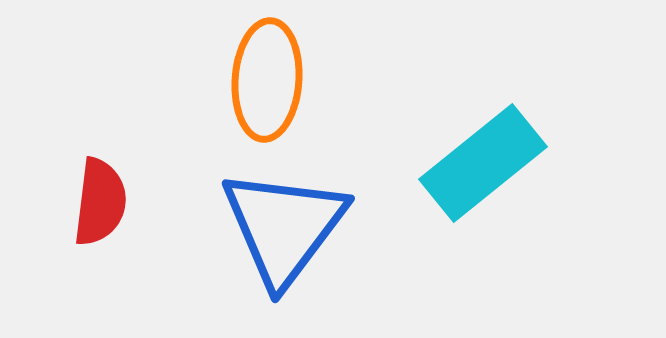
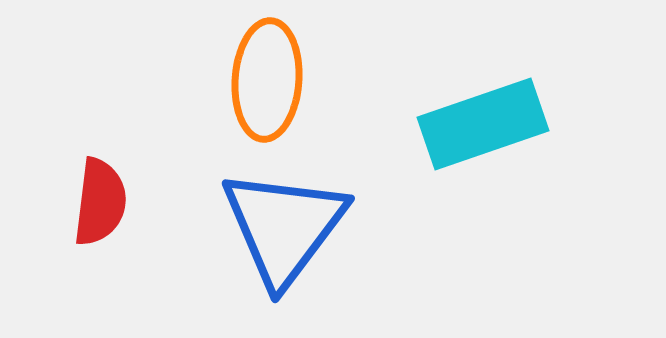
cyan rectangle: moved 39 px up; rotated 20 degrees clockwise
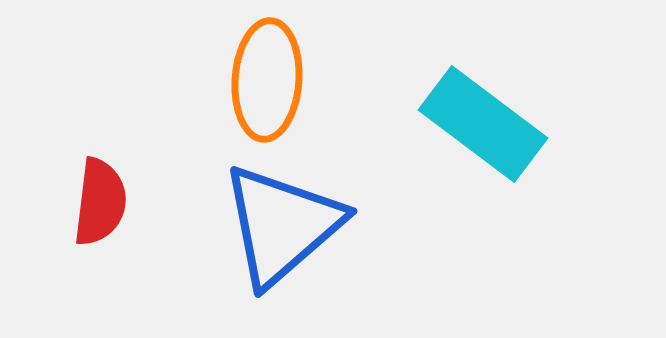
cyan rectangle: rotated 56 degrees clockwise
blue triangle: moved 2 px left, 2 px up; rotated 12 degrees clockwise
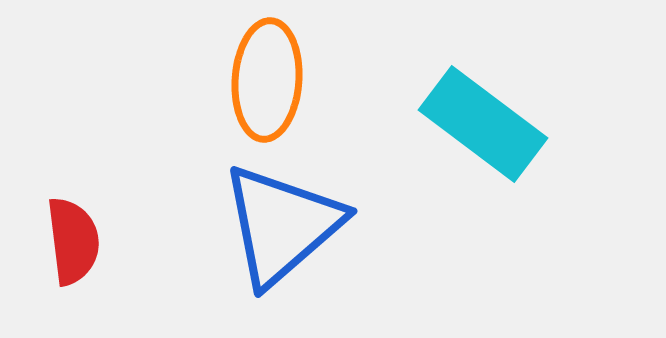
red semicircle: moved 27 px left, 39 px down; rotated 14 degrees counterclockwise
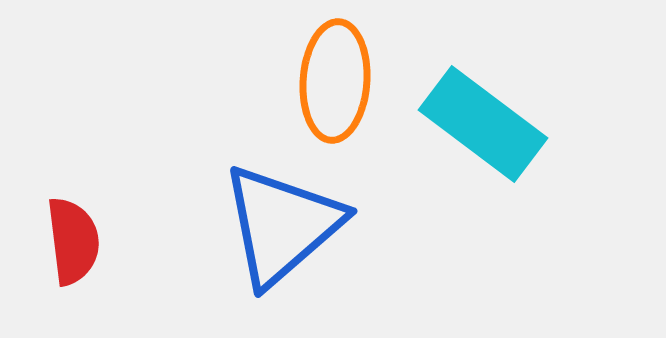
orange ellipse: moved 68 px right, 1 px down
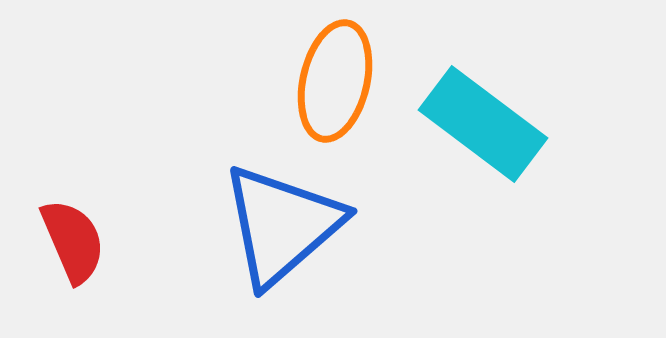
orange ellipse: rotated 9 degrees clockwise
red semicircle: rotated 16 degrees counterclockwise
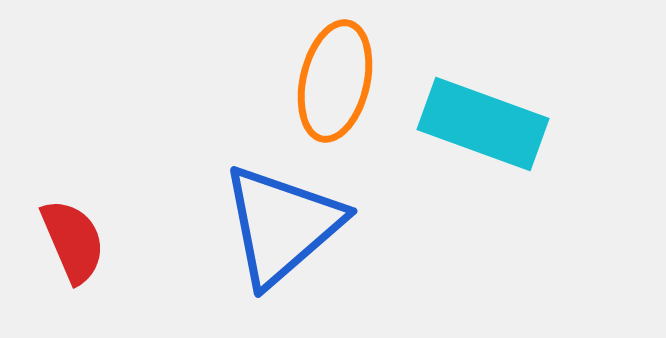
cyan rectangle: rotated 17 degrees counterclockwise
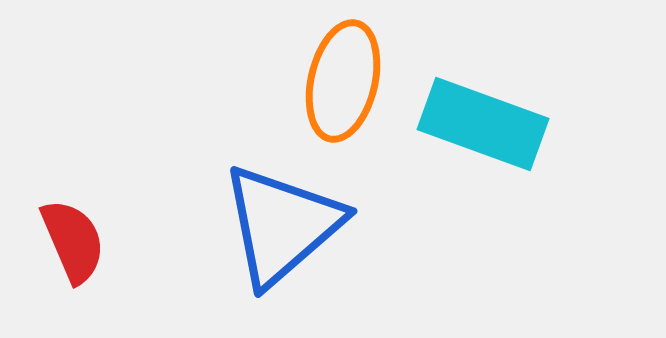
orange ellipse: moved 8 px right
